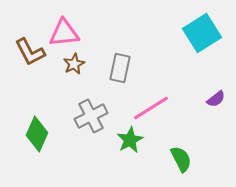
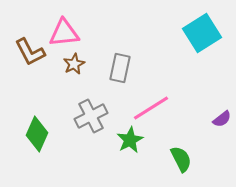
purple semicircle: moved 6 px right, 20 px down
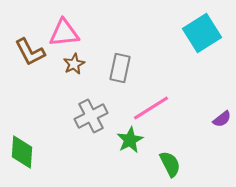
green diamond: moved 15 px left, 18 px down; rotated 20 degrees counterclockwise
green semicircle: moved 11 px left, 5 px down
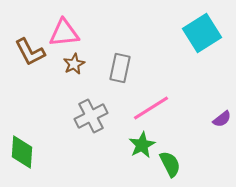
green star: moved 12 px right, 5 px down
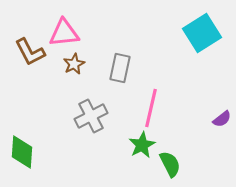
pink line: rotated 45 degrees counterclockwise
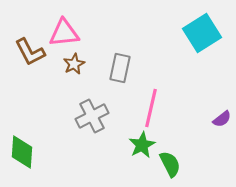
gray cross: moved 1 px right
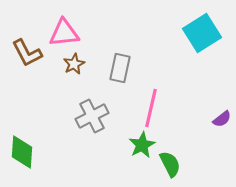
brown L-shape: moved 3 px left, 1 px down
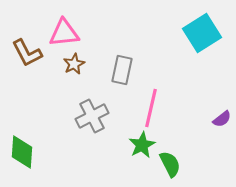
gray rectangle: moved 2 px right, 2 px down
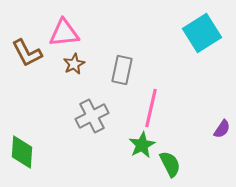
purple semicircle: moved 10 px down; rotated 18 degrees counterclockwise
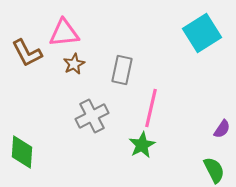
green semicircle: moved 44 px right, 6 px down
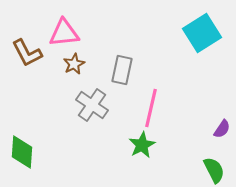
gray cross: moved 11 px up; rotated 28 degrees counterclockwise
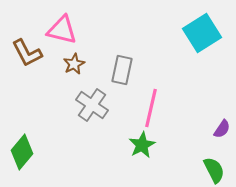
pink triangle: moved 2 px left, 3 px up; rotated 20 degrees clockwise
green diamond: rotated 36 degrees clockwise
